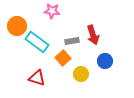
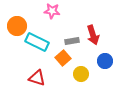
cyan rectangle: rotated 10 degrees counterclockwise
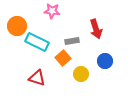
red arrow: moved 3 px right, 6 px up
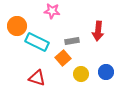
red arrow: moved 2 px right, 2 px down; rotated 24 degrees clockwise
blue circle: moved 1 px right, 11 px down
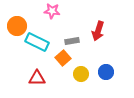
red arrow: rotated 12 degrees clockwise
red triangle: rotated 18 degrees counterclockwise
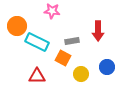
red arrow: rotated 18 degrees counterclockwise
orange square: rotated 21 degrees counterclockwise
blue circle: moved 1 px right, 5 px up
red triangle: moved 2 px up
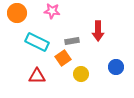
orange circle: moved 13 px up
orange square: rotated 28 degrees clockwise
blue circle: moved 9 px right
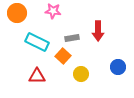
pink star: moved 1 px right
gray rectangle: moved 3 px up
orange square: moved 2 px up; rotated 14 degrees counterclockwise
blue circle: moved 2 px right
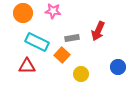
orange circle: moved 6 px right
red arrow: rotated 24 degrees clockwise
orange square: moved 1 px left, 1 px up
red triangle: moved 10 px left, 10 px up
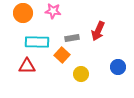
cyan rectangle: rotated 25 degrees counterclockwise
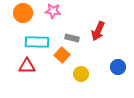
gray rectangle: rotated 24 degrees clockwise
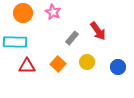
pink star: moved 1 px down; rotated 21 degrees clockwise
red arrow: rotated 60 degrees counterclockwise
gray rectangle: rotated 64 degrees counterclockwise
cyan rectangle: moved 22 px left
orange square: moved 4 px left, 9 px down
yellow circle: moved 6 px right, 12 px up
